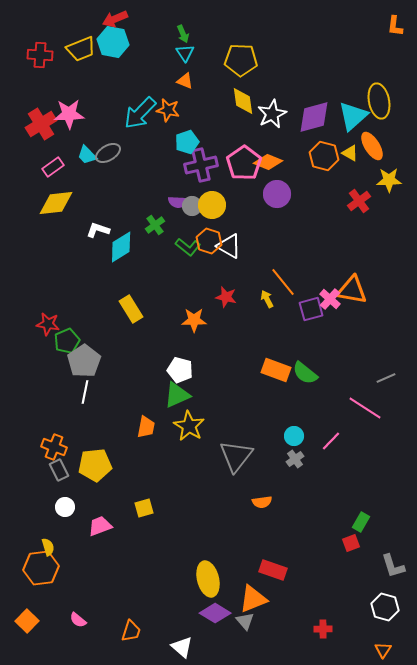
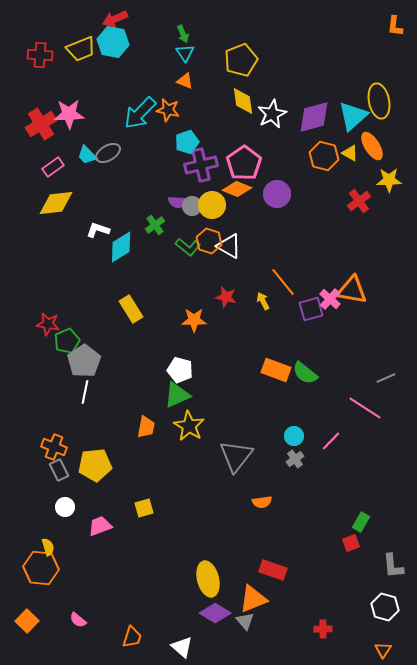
yellow pentagon at (241, 60): rotated 24 degrees counterclockwise
orange diamond at (268, 162): moved 31 px left, 27 px down
yellow arrow at (267, 299): moved 4 px left, 2 px down
gray L-shape at (393, 566): rotated 12 degrees clockwise
orange hexagon at (41, 568): rotated 12 degrees clockwise
orange trapezoid at (131, 631): moved 1 px right, 6 px down
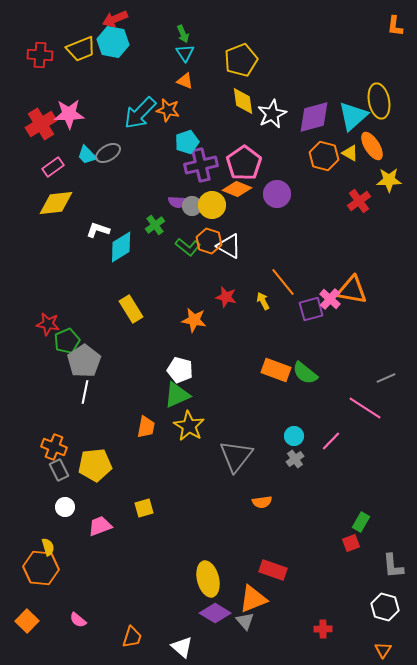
orange star at (194, 320): rotated 10 degrees clockwise
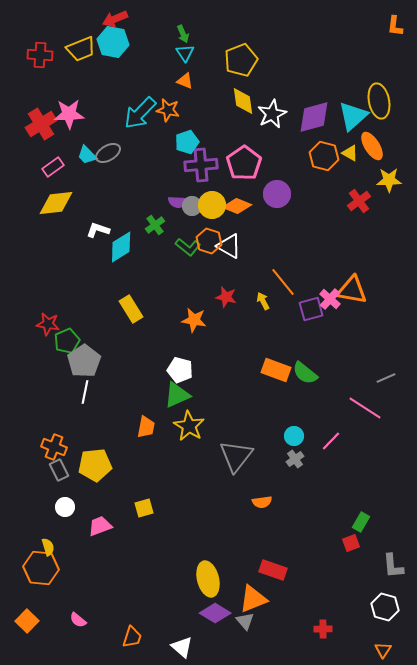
purple cross at (201, 165): rotated 8 degrees clockwise
orange diamond at (237, 189): moved 17 px down
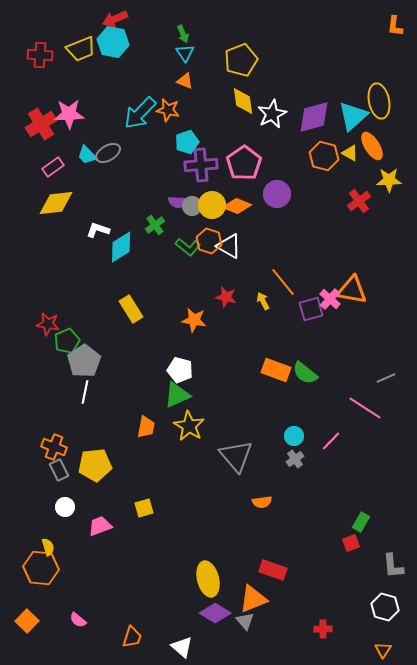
gray triangle at (236, 456): rotated 18 degrees counterclockwise
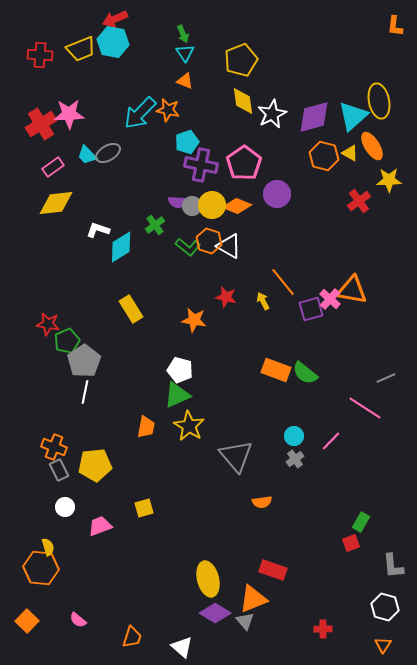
purple cross at (201, 165): rotated 16 degrees clockwise
orange triangle at (383, 650): moved 5 px up
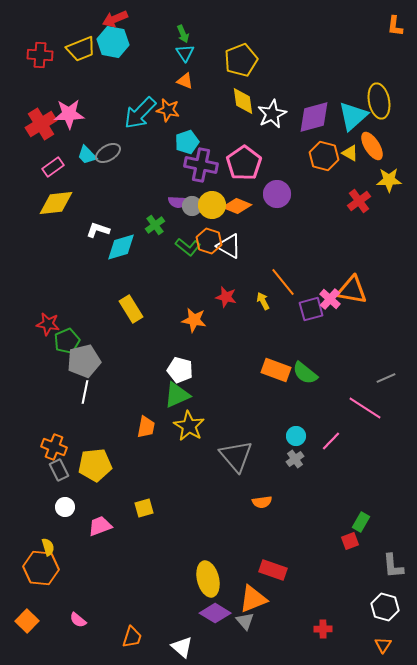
cyan diamond at (121, 247): rotated 16 degrees clockwise
gray pentagon at (84, 361): rotated 20 degrees clockwise
cyan circle at (294, 436): moved 2 px right
red square at (351, 543): moved 1 px left, 2 px up
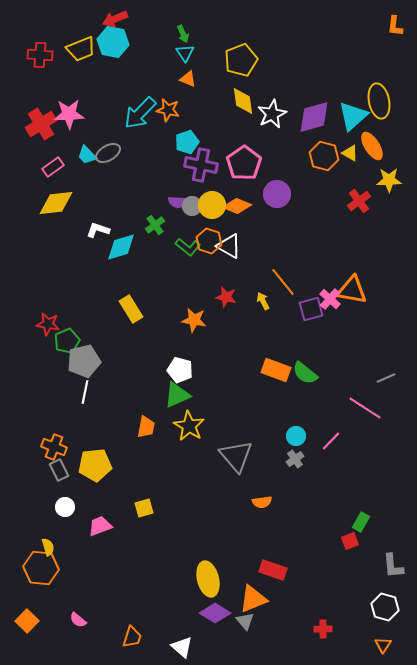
orange triangle at (185, 81): moved 3 px right, 2 px up
